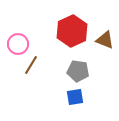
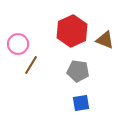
blue square: moved 6 px right, 6 px down
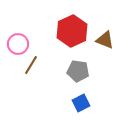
blue square: rotated 18 degrees counterclockwise
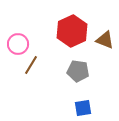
blue square: moved 2 px right, 5 px down; rotated 18 degrees clockwise
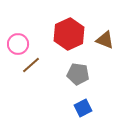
red hexagon: moved 3 px left, 3 px down
brown line: rotated 18 degrees clockwise
gray pentagon: moved 3 px down
blue square: rotated 18 degrees counterclockwise
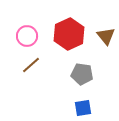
brown triangle: moved 1 px right, 4 px up; rotated 30 degrees clockwise
pink circle: moved 9 px right, 8 px up
gray pentagon: moved 4 px right
blue square: rotated 18 degrees clockwise
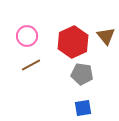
red hexagon: moved 4 px right, 8 px down
brown line: rotated 12 degrees clockwise
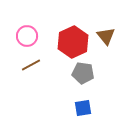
gray pentagon: moved 1 px right, 1 px up
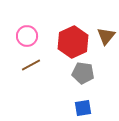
brown triangle: rotated 18 degrees clockwise
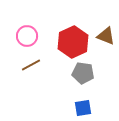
brown triangle: rotated 48 degrees counterclockwise
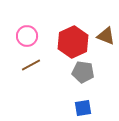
gray pentagon: moved 1 px up
